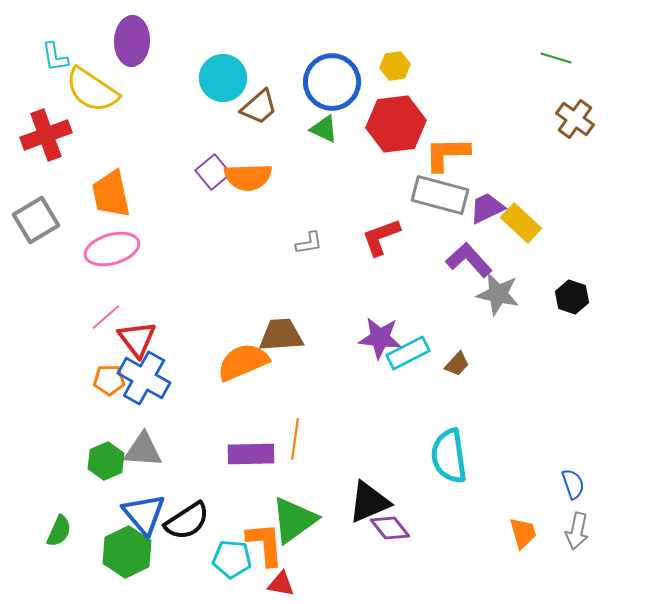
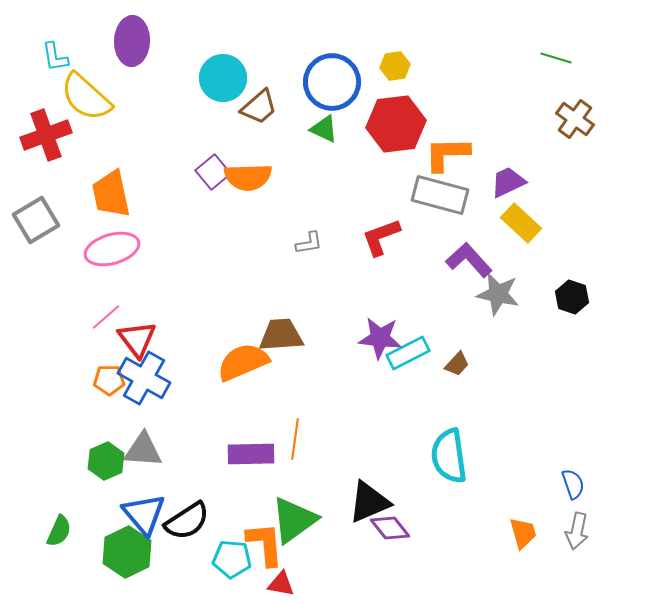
yellow semicircle at (92, 90): moved 6 px left, 7 px down; rotated 8 degrees clockwise
purple trapezoid at (487, 208): moved 21 px right, 26 px up
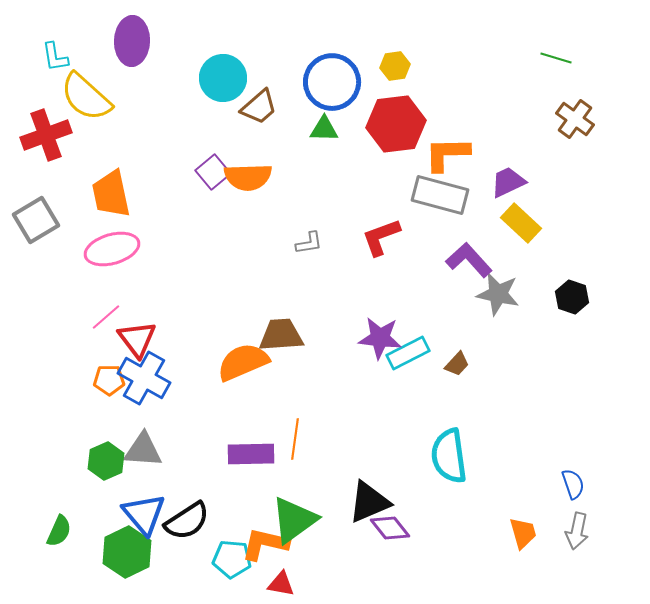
green triangle at (324, 129): rotated 24 degrees counterclockwise
orange L-shape at (265, 544): rotated 72 degrees counterclockwise
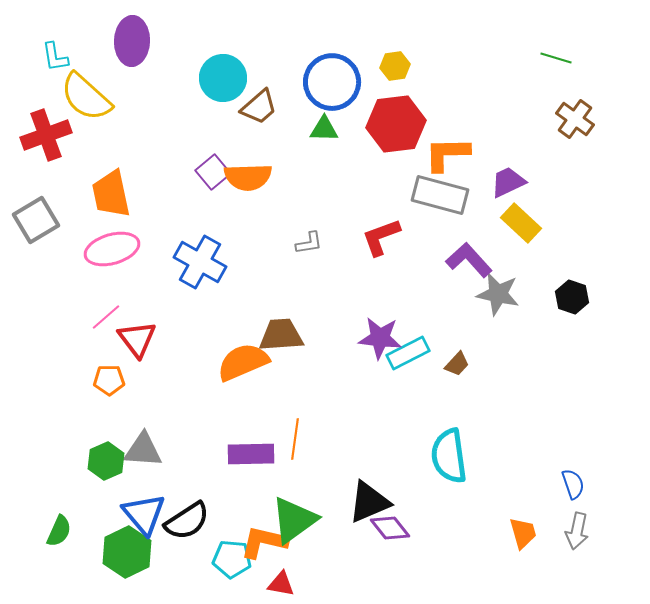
blue cross at (144, 378): moved 56 px right, 116 px up
orange L-shape at (265, 544): moved 1 px left, 2 px up
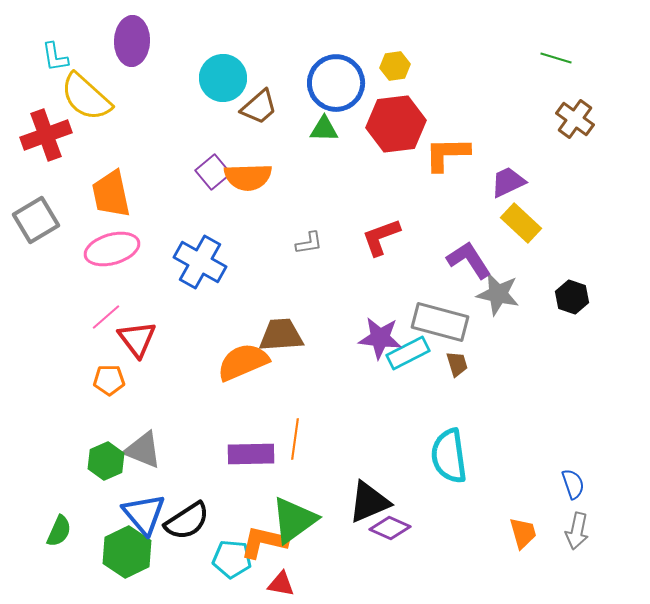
blue circle at (332, 82): moved 4 px right, 1 px down
gray rectangle at (440, 195): moved 127 px down
purple L-shape at (469, 260): rotated 9 degrees clockwise
brown trapezoid at (457, 364): rotated 60 degrees counterclockwise
gray triangle at (143, 450): rotated 18 degrees clockwise
purple diamond at (390, 528): rotated 27 degrees counterclockwise
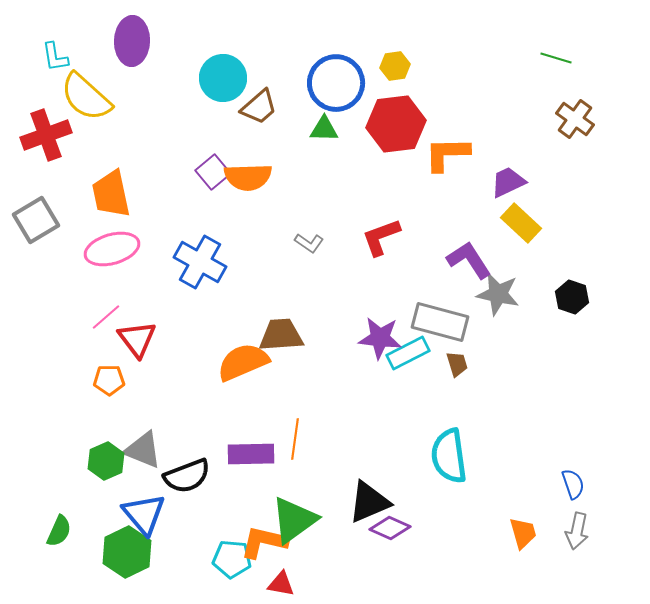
gray L-shape at (309, 243): rotated 44 degrees clockwise
black semicircle at (187, 521): moved 45 px up; rotated 12 degrees clockwise
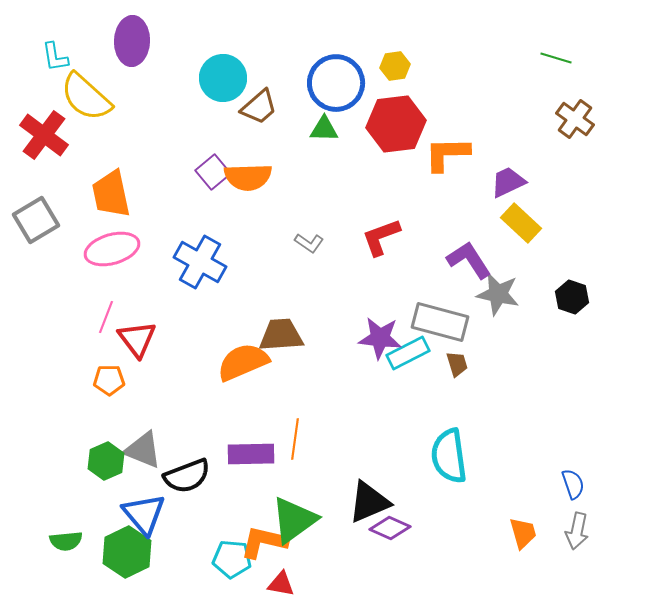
red cross at (46, 135): moved 2 px left; rotated 33 degrees counterclockwise
pink line at (106, 317): rotated 28 degrees counterclockwise
green semicircle at (59, 531): moved 7 px right, 10 px down; rotated 60 degrees clockwise
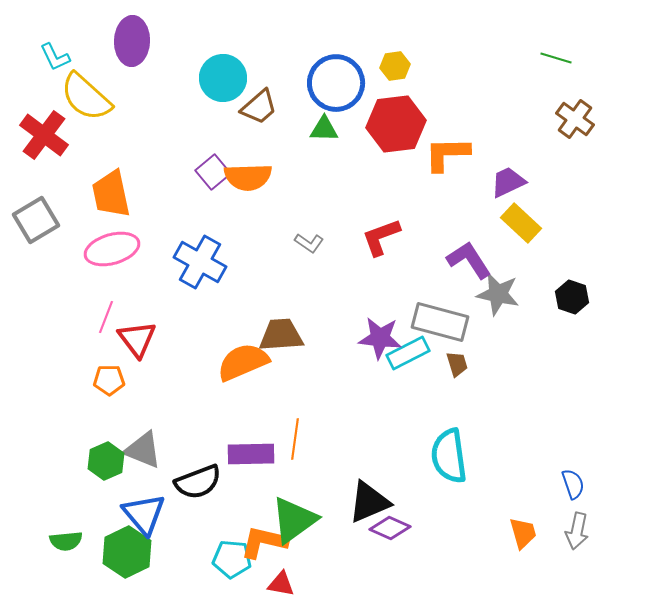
cyan L-shape at (55, 57): rotated 16 degrees counterclockwise
black semicircle at (187, 476): moved 11 px right, 6 px down
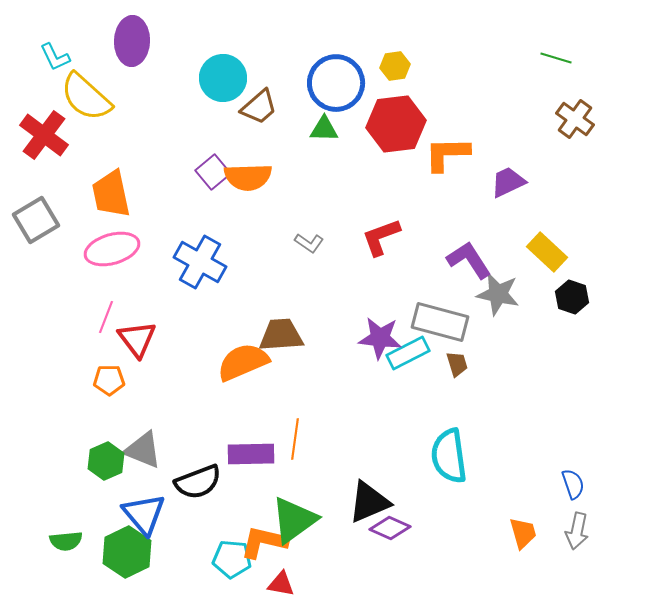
yellow rectangle at (521, 223): moved 26 px right, 29 px down
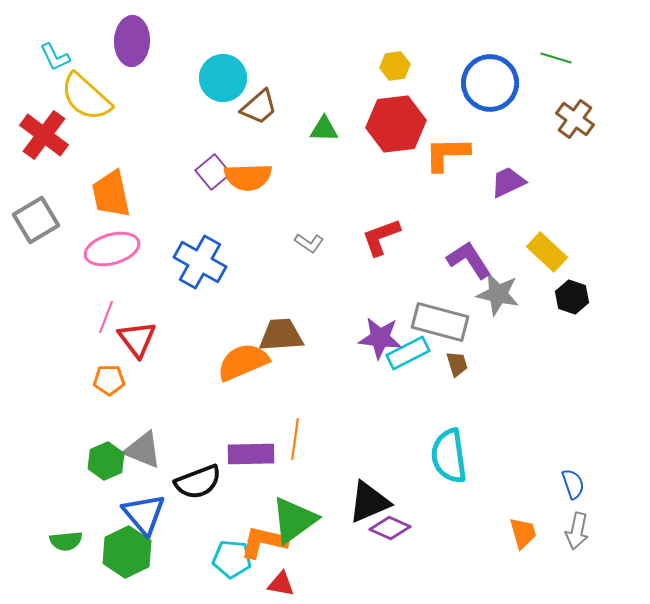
blue circle at (336, 83): moved 154 px right
